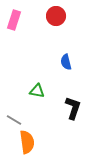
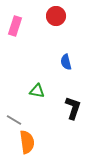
pink rectangle: moved 1 px right, 6 px down
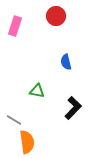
black L-shape: rotated 25 degrees clockwise
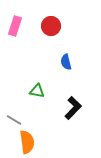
red circle: moved 5 px left, 10 px down
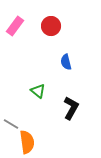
pink rectangle: rotated 18 degrees clockwise
green triangle: moved 1 px right; rotated 28 degrees clockwise
black L-shape: moved 2 px left; rotated 15 degrees counterclockwise
gray line: moved 3 px left, 4 px down
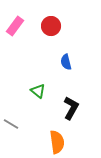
orange semicircle: moved 30 px right
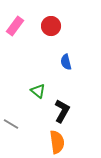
black L-shape: moved 9 px left, 3 px down
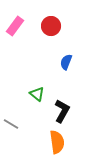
blue semicircle: rotated 35 degrees clockwise
green triangle: moved 1 px left, 3 px down
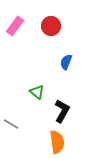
green triangle: moved 2 px up
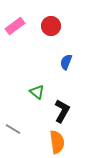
pink rectangle: rotated 18 degrees clockwise
gray line: moved 2 px right, 5 px down
